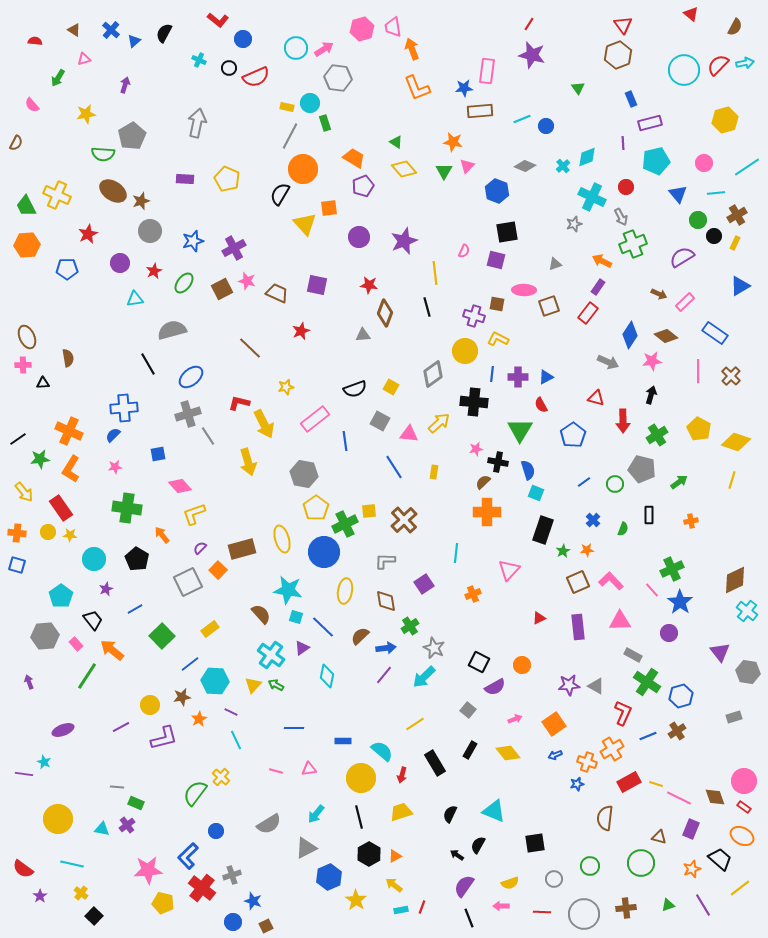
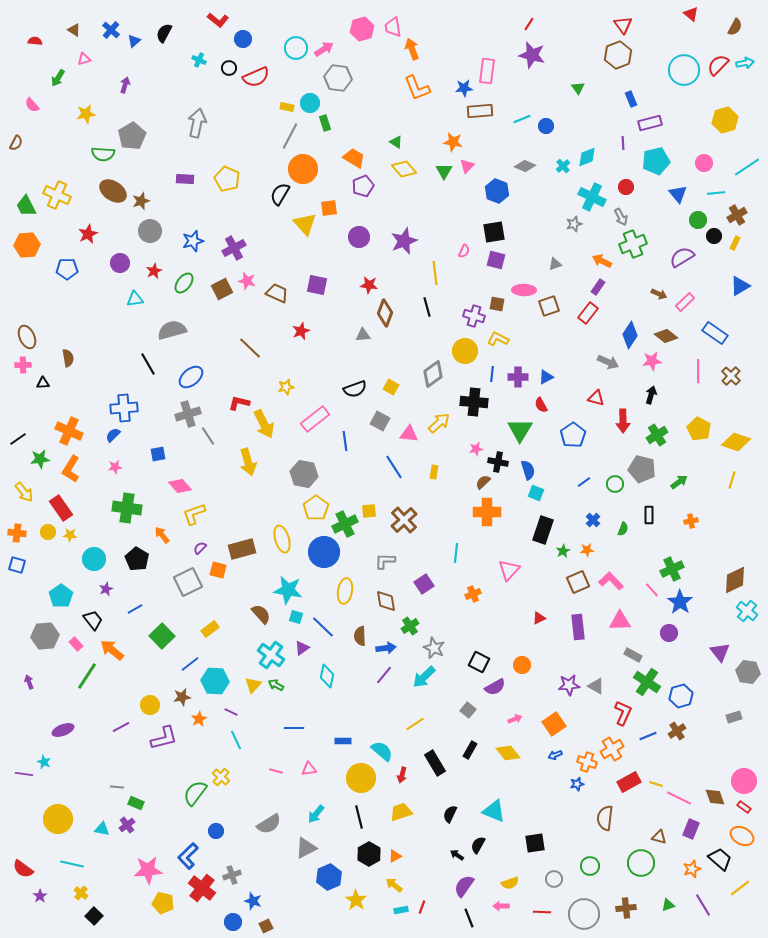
black square at (507, 232): moved 13 px left
orange square at (218, 570): rotated 30 degrees counterclockwise
brown semicircle at (360, 636): rotated 48 degrees counterclockwise
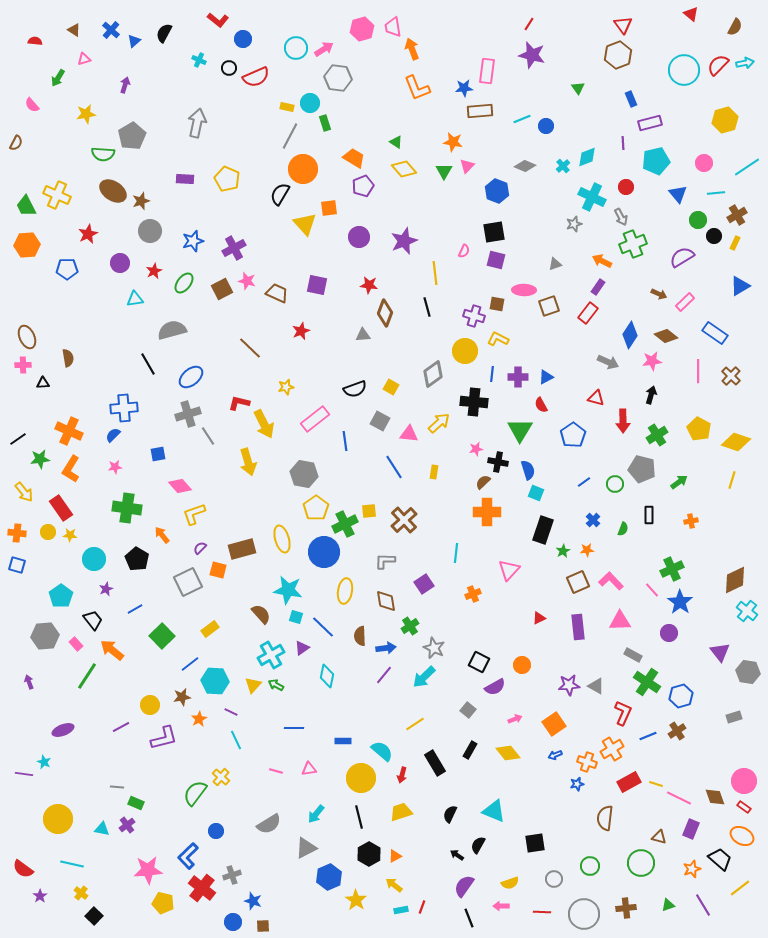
cyan cross at (271, 655): rotated 24 degrees clockwise
brown square at (266, 926): moved 3 px left; rotated 24 degrees clockwise
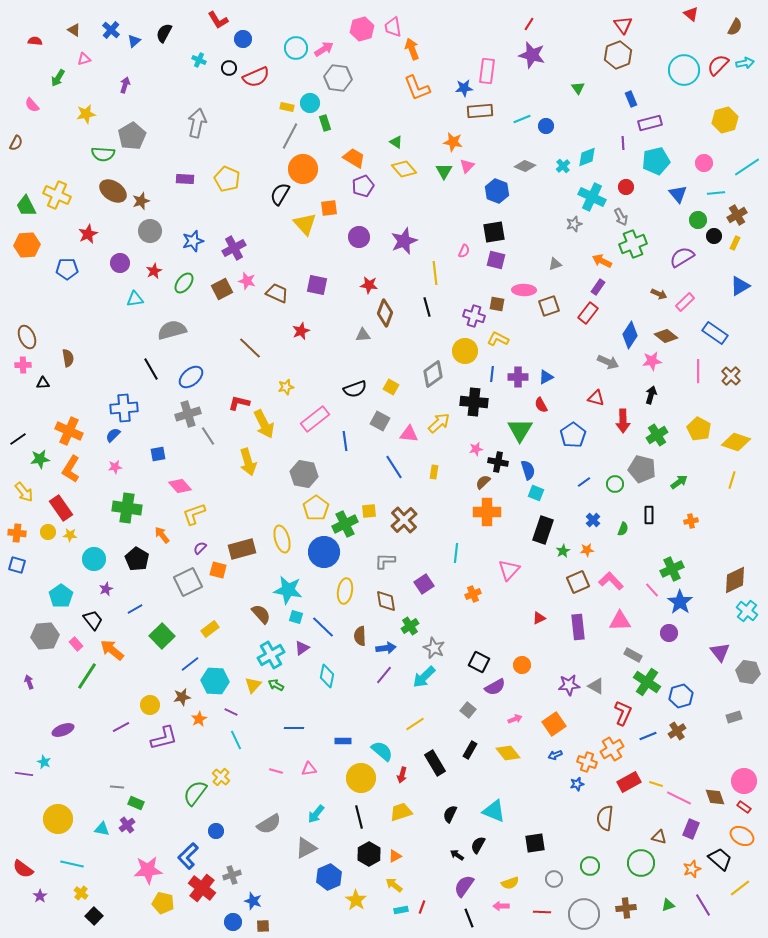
red L-shape at (218, 20): rotated 20 degrees clockwise
black line at (148, 364): moved 3 px right, 5 px down
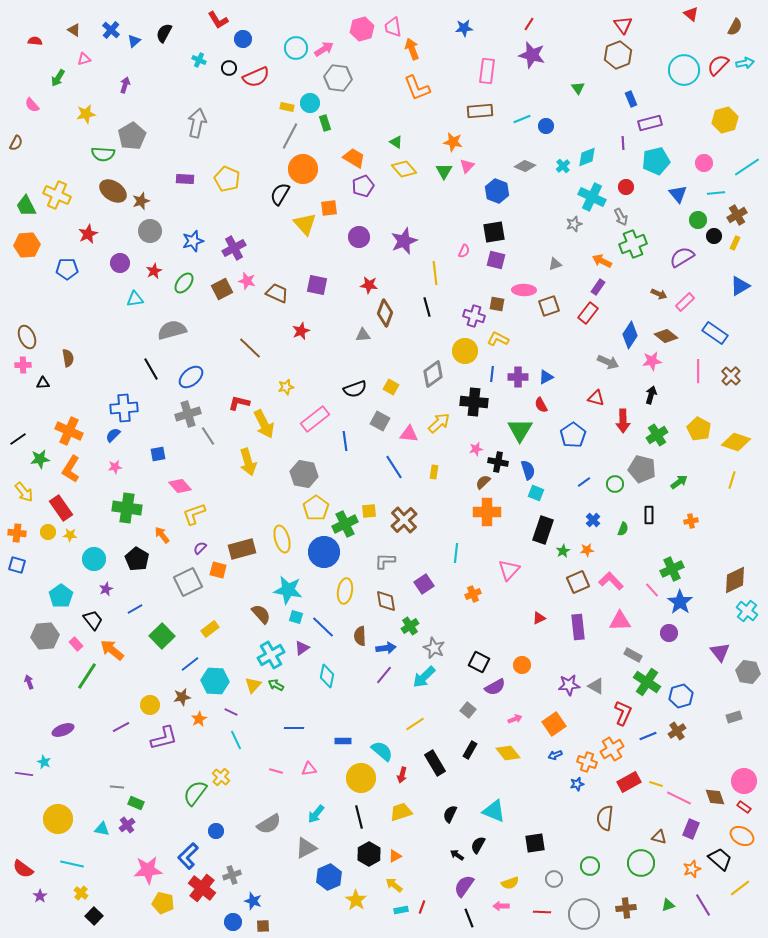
blue star at (464, 88): moved 60 px up
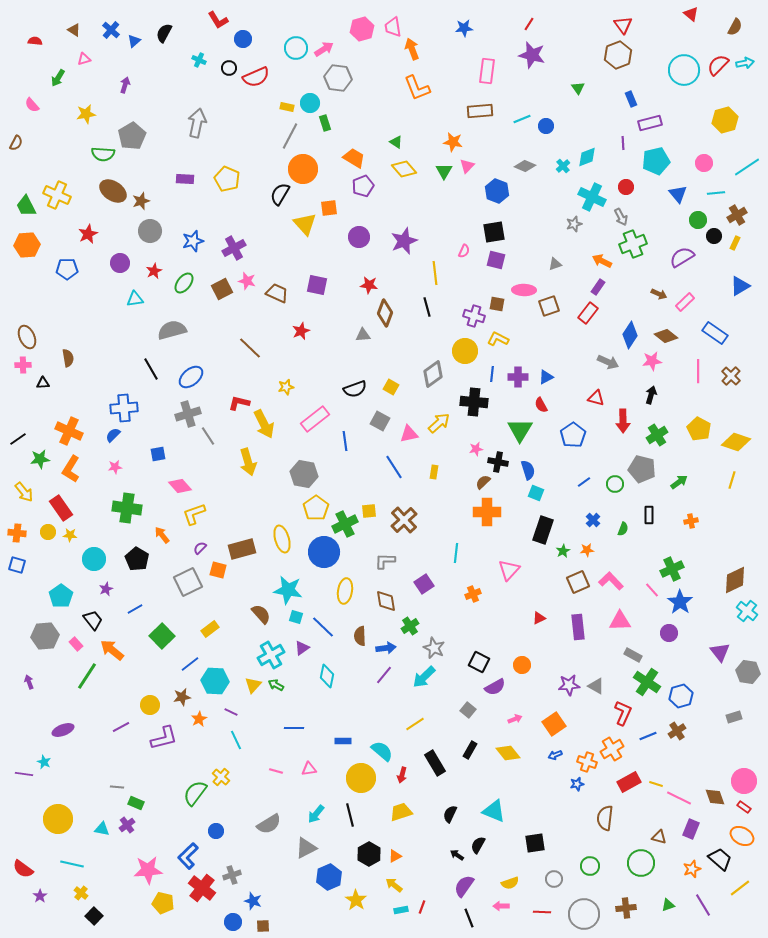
pink triangle at (409, 434): rotated 18 degrees counterclockwise
black line at (359, 817): moved 9 px left, 2 px up
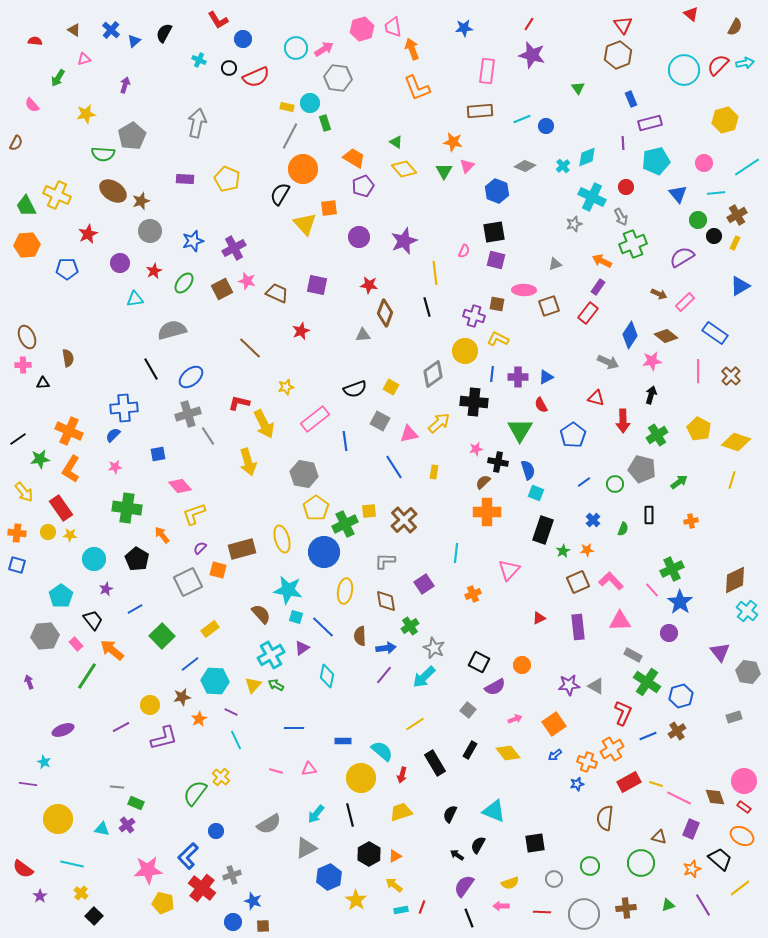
blue arrow at (555, 755): rotated 16 degrees counterclockwise
purple line at (24, 774): moved 4 px right, 10 px down
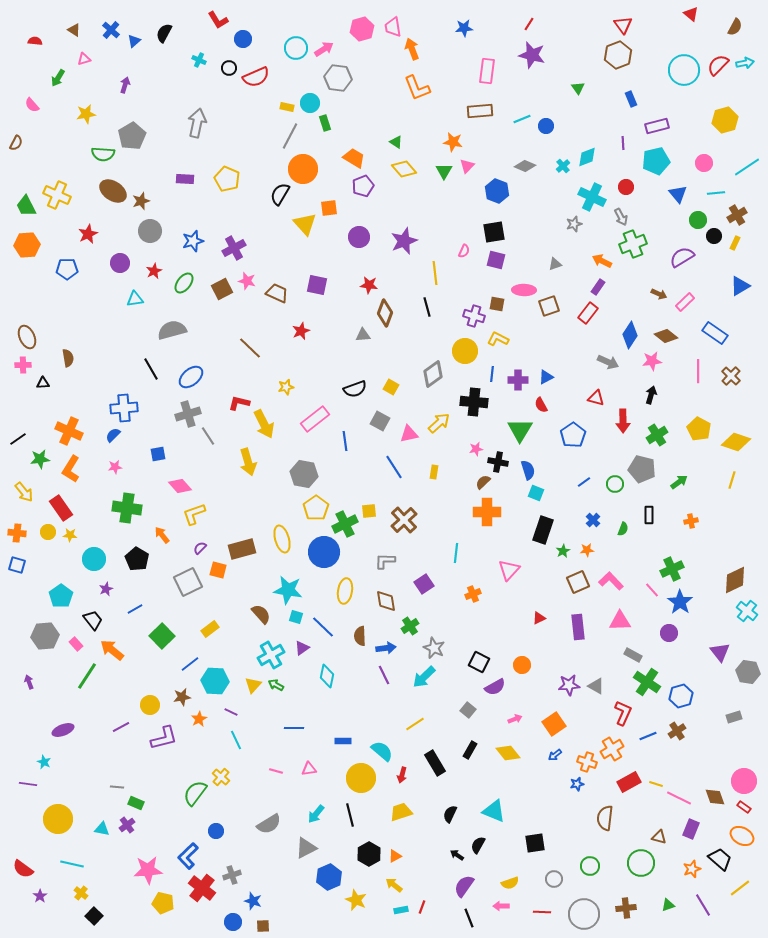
purple rectangle at (650, 123): moved 7 px right, 3 px down
purple cross at (518, 377): moved 3 px down
purple line at (384, 675): rotated 66 degrees counterclockwise
yellow star at (356, 900): rotated 10 degrees counterclockwise
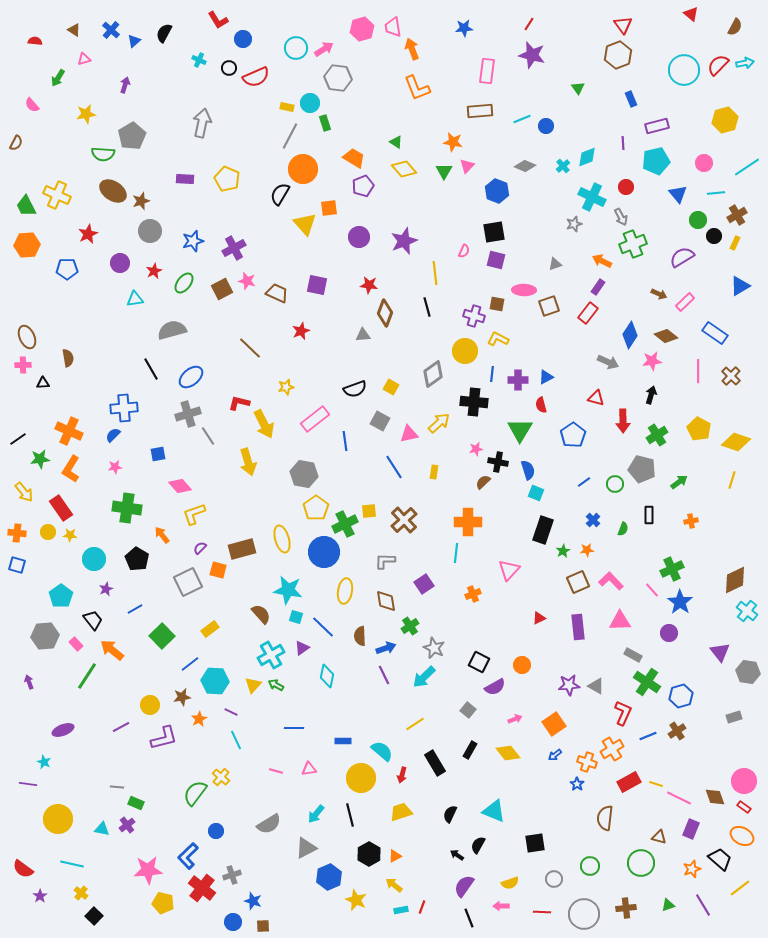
gray arrow at (197, 123): moved 5 px right
red semicircle at (541, 405): rotated 14 degrees clockwise
orange cross at (487, 512): moved 19 px left, 10 px down
blue arrow at (386, 648): rotated 12 degrees counterclockwise
blue star at (577, 784): rotated 24 degrees counterclockwise
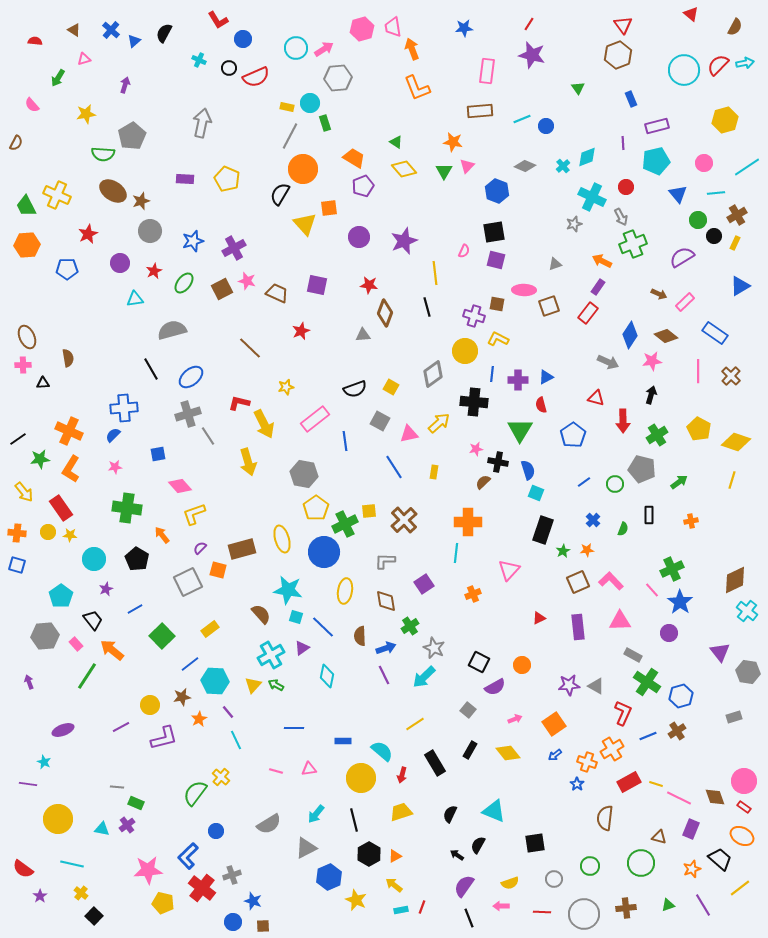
gray hexagon at (338, 78): rotated 12 degrees counterclockwise
purple line at (231, 712): moved 3 px left; rotated 24 degrees clockwise
black line at (350, 815): moved 4 px right, 5 px down
